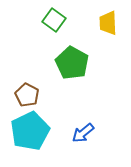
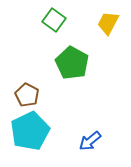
yellow trapezoid: rotated 30 degrees clockwise
blue arrow: moved 7 px right, 8 px down
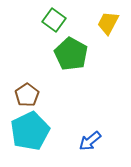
green pentagon: moved 1 px left, 9 px up
brown pentagon: rotated 10 degrees clockwise
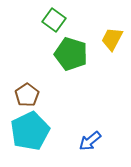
yellow trapezoid: moved 4 px right, 16 px down
green pentagon: rotated 12 degrees counterclockwise
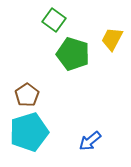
green pentagon: moved 2 px right
cyan pentagon: moved 1 px left, 1 px down; rotated 9 degrees clockwise
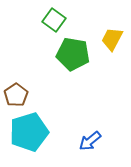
green pentagon: rotated 8 degrees counterclockwise
brown pentagon: moved 11 px left
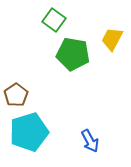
blue arrow: rotated 80 degrees counterclockwise
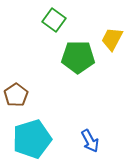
green pentagon: moved 5 px right, 3 px down; rotated 8 degrees counterclockwise
cyan pentagon: moved 3 px right, 7 px down
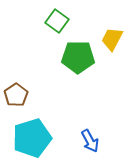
green square: moved 3 px right, 1 px down
cyan pentagon: moved 1 px up
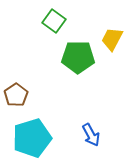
green square: moved 3 px left
blue arrow: moved 1 px right, 6 px up
